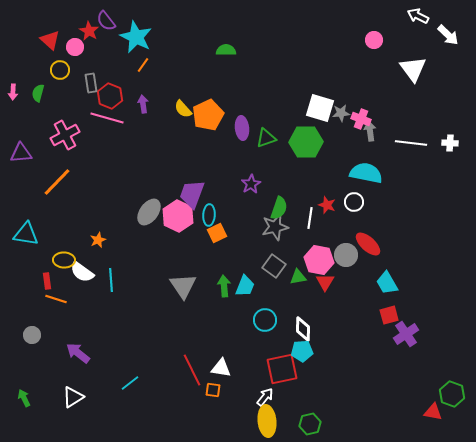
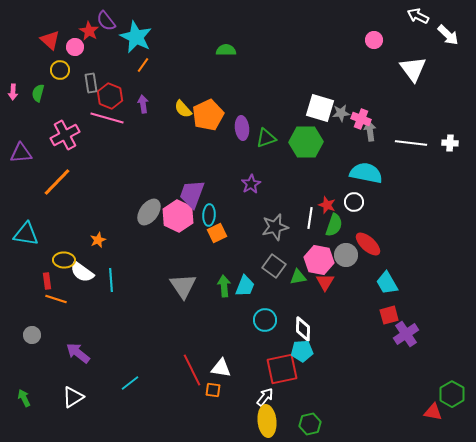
green semicircle at (279, 208): moved 55 px right, 17 px down
green hexagon at (452, 394): rotated 10 degrees clockwise
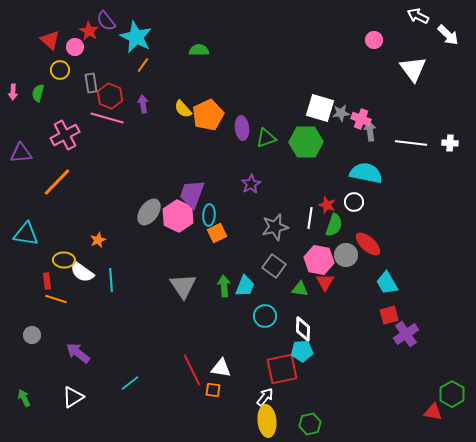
green semicircle at (226, 50): moved 27 px left
green triangle at (298, 277): moved 2 px right, 12 px down; rotated 18 degrees clockwise
cyan circle at (265, 320): moved 4 px up
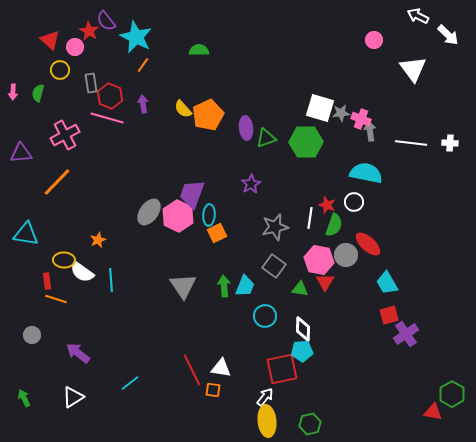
purple ellipse at (242, 128): moved 4 px right
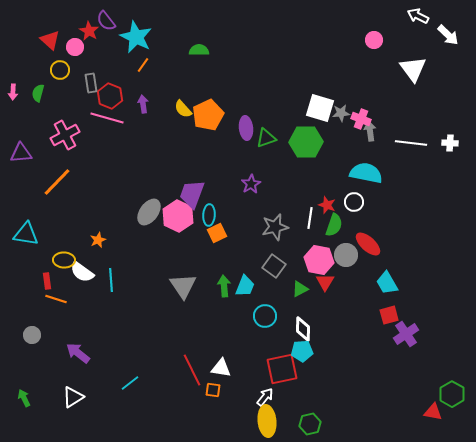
green triangle at (300, 289): rotated 36 degrees counterclockwise
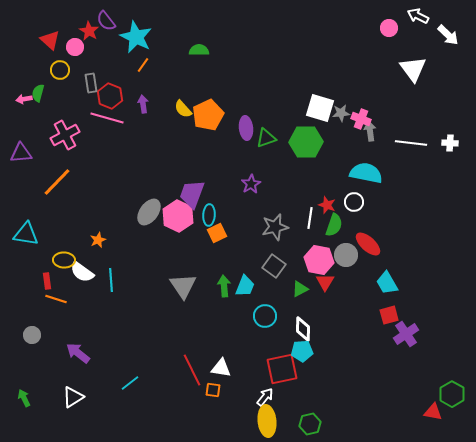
pink circle at (374, 40): moved 15 px right, 12 px up
pink arrow at (13, 92): moved 11 px right, 7 px down; rotated 77 degrees clockwise
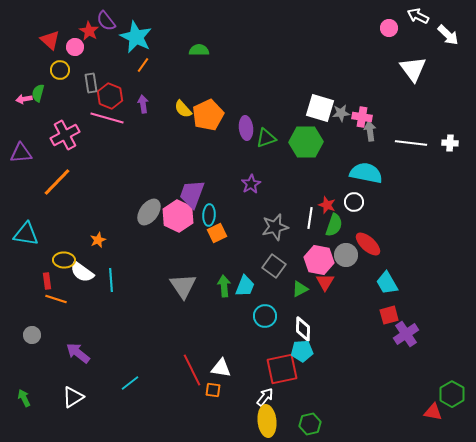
pink cross at (361, 119): moved 1 px right, 2 px up; rotated 12 degrees counterclockwise
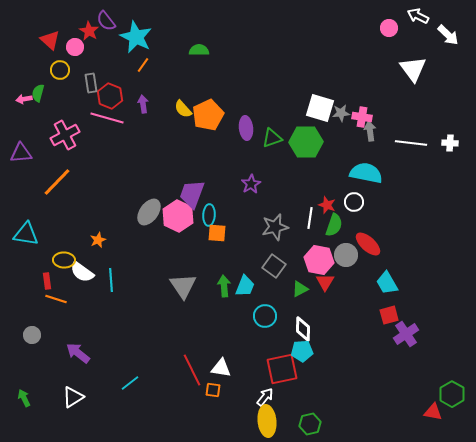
green triangle at (266, 138): moved 6 px right
orange square at (217, 233): rotated 30 degrees clockwise
